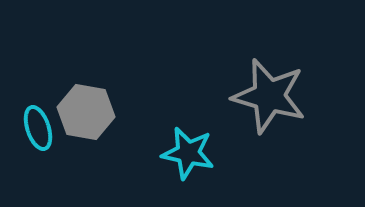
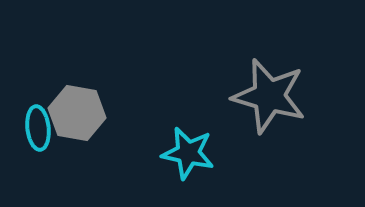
gray hexagon: moved 9 px left, 1 px down
cyan ellipse: rotated 12 degrees clockwise
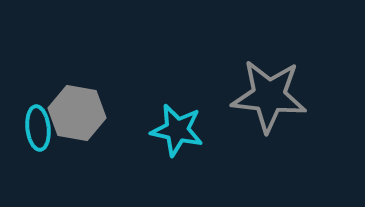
gray star: rotated 10 degrees counterclockwise
cyan star: moved 11 px left, 23 px up
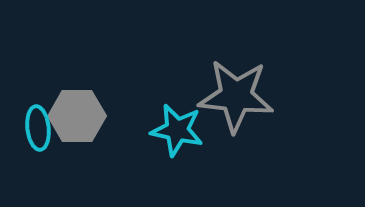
gray star: moved 33 px left
gray hexagon: moved 3 px down; rotated 10 degrees counterclockwise
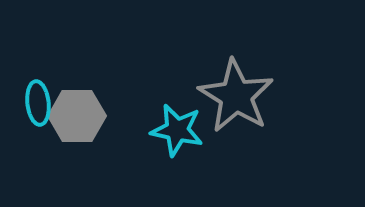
gray star: rotated 26 degrees clockwise
cyan ellipse: moved 25 px up
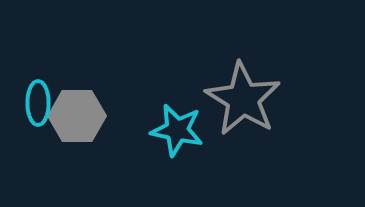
gray star: moved 7 px right, 3 px down
cyan ellipse: rotated 6 degrees clockwise
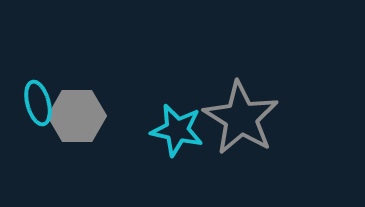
gray star: moved 2 px left, 19 px down
cyan ellipse: rotated 15 degrees counterclockwise
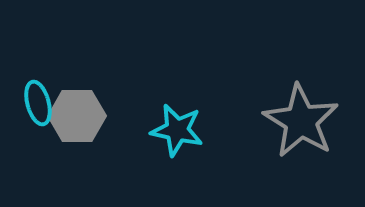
gray star: moved 60 px right, 3 px down
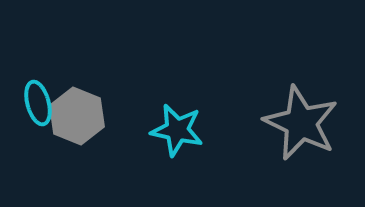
gray hexagon: rotated 22 degrees clockwise
gray star: moved 2 px down; rotated 6 degrees counterclockwise
